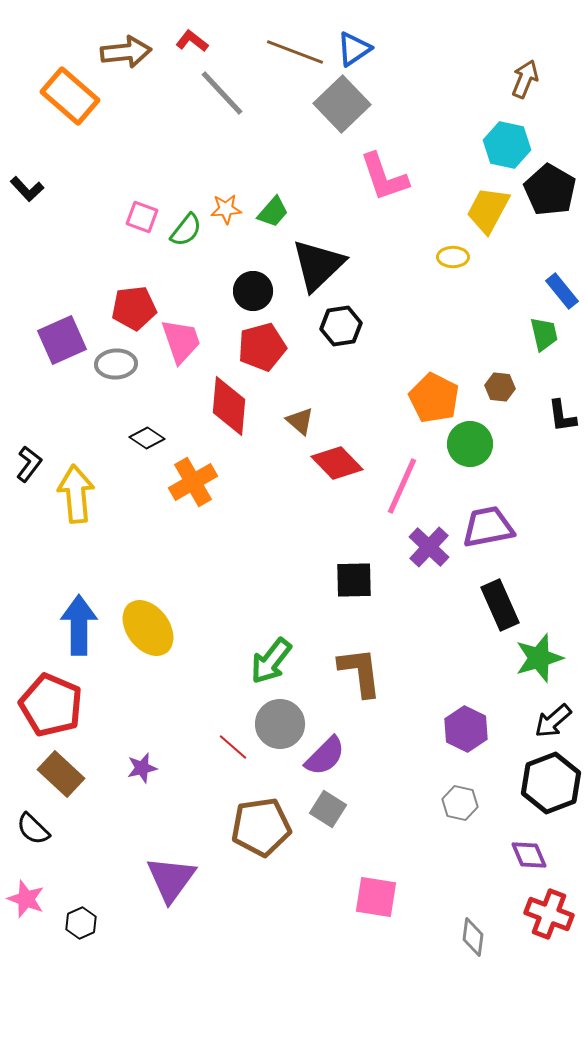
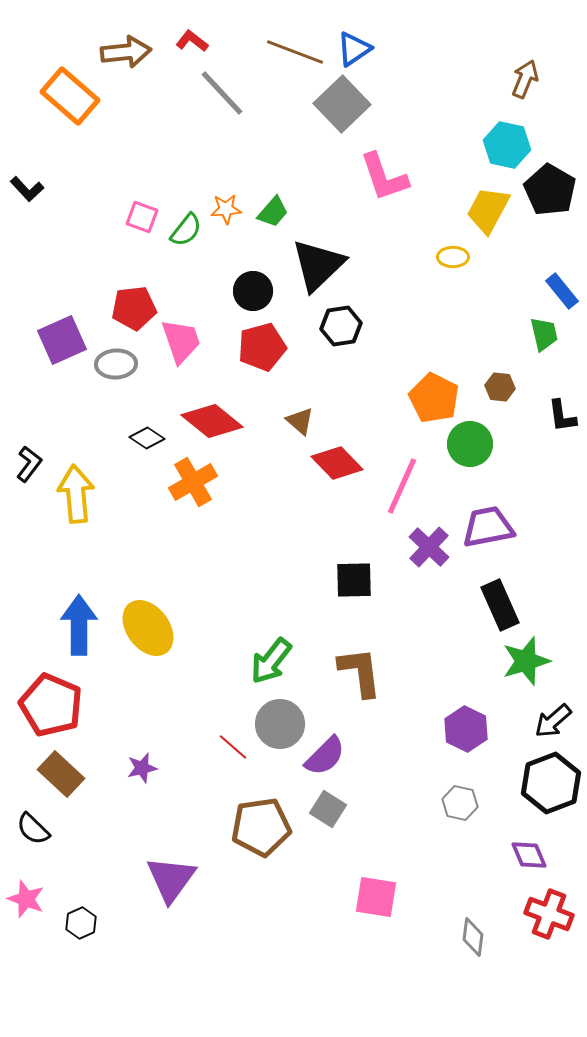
red diamond at (229, 406): moved 17 px left, 15 px down; rotated 56 degrees counterclockwise
green star at (539, 658): moved 13 px left, 3 px down
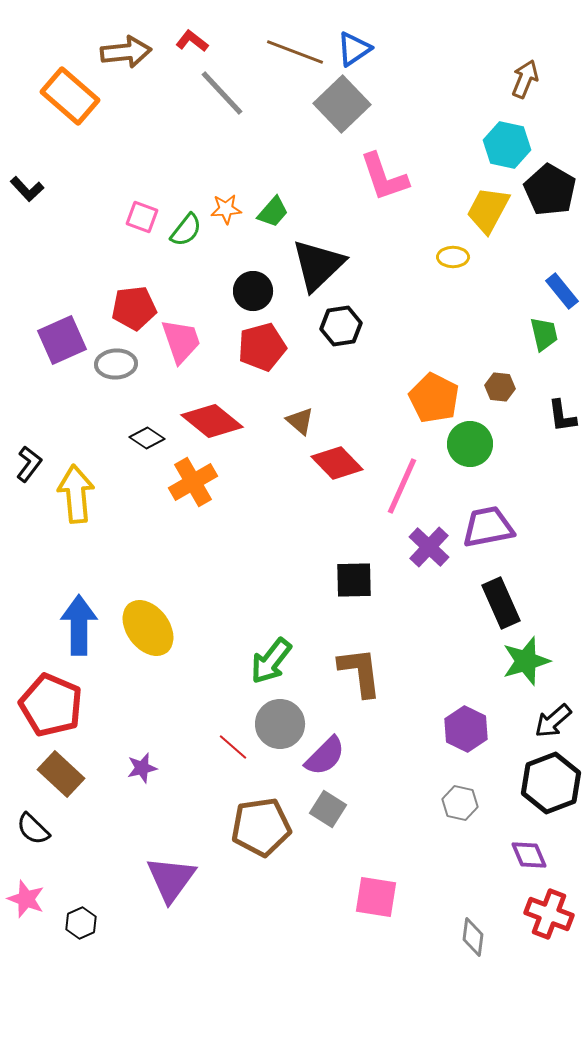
black rectangle at (500, 605): moved 1 px right, 2 px up
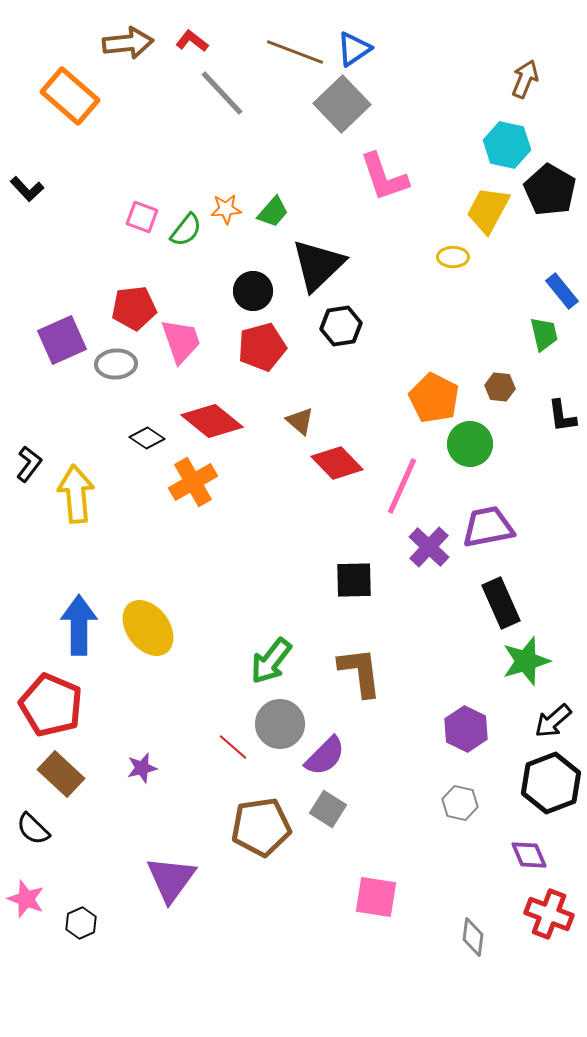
brown arrow at (126, 52): moved 2 px right, 9 px up
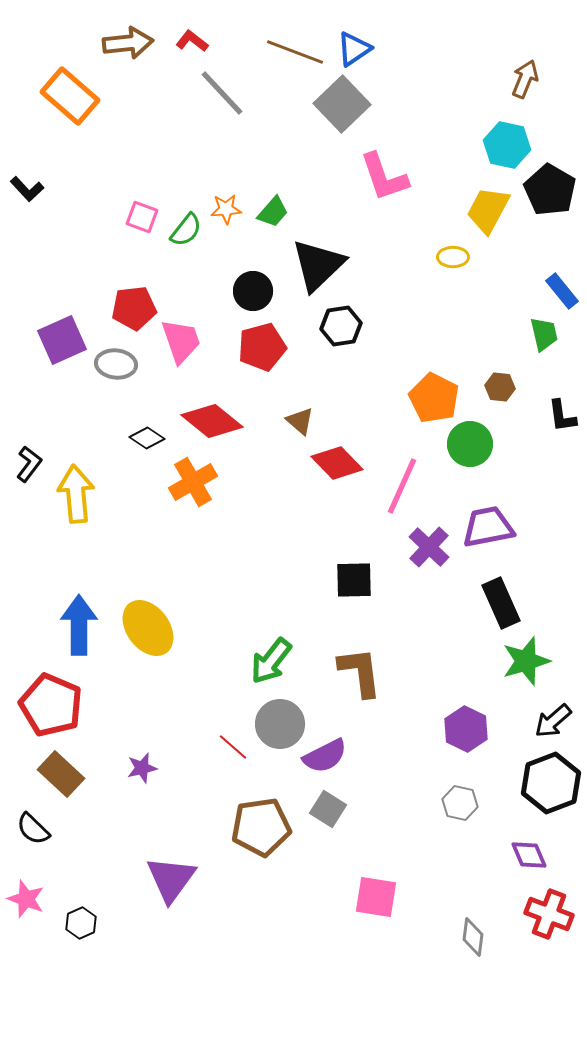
gray ellipse at (116, 364): rotated 9 degrees clockwise
purple semicircle at (325, 756): rotated 18 degrees clockwise
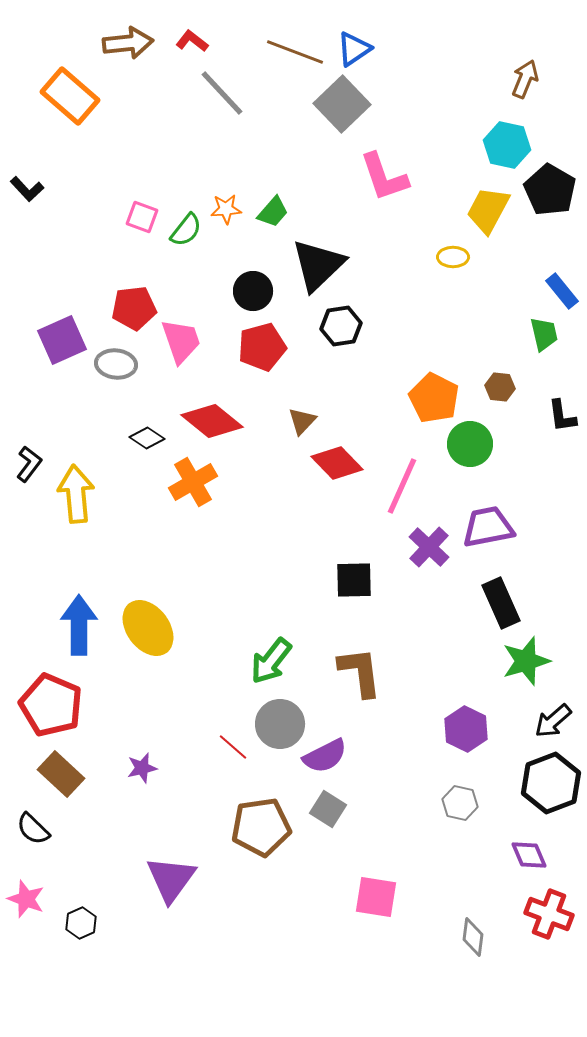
brown triangle at (300, 421): moved 2 px right; rotated 32 degrees clockwise
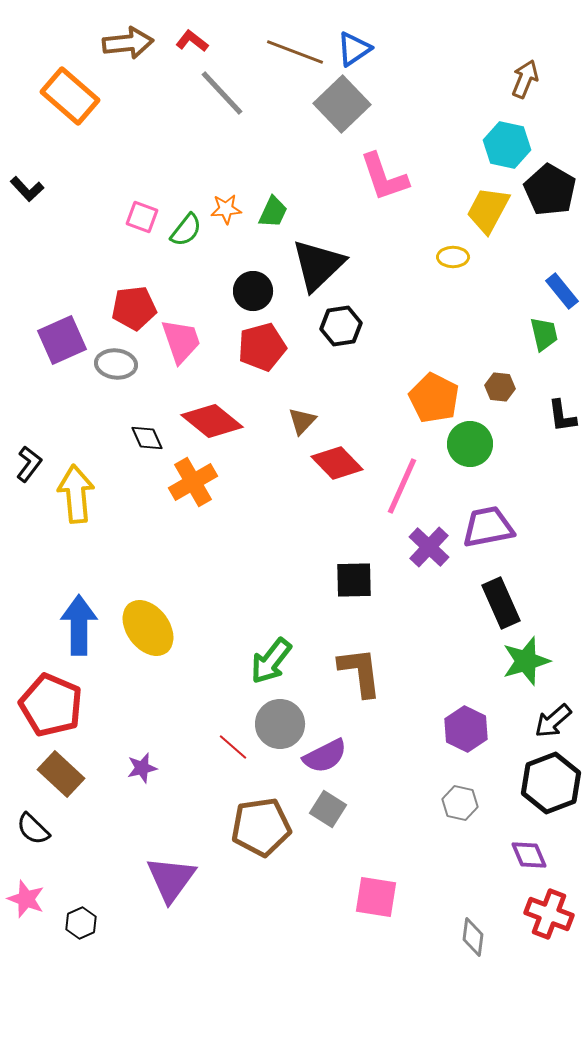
green trapezoid at (273, 212): rotated 16 degrees counterclockwise
black diamond at (147, 438): rotated 32 degrees clockwise
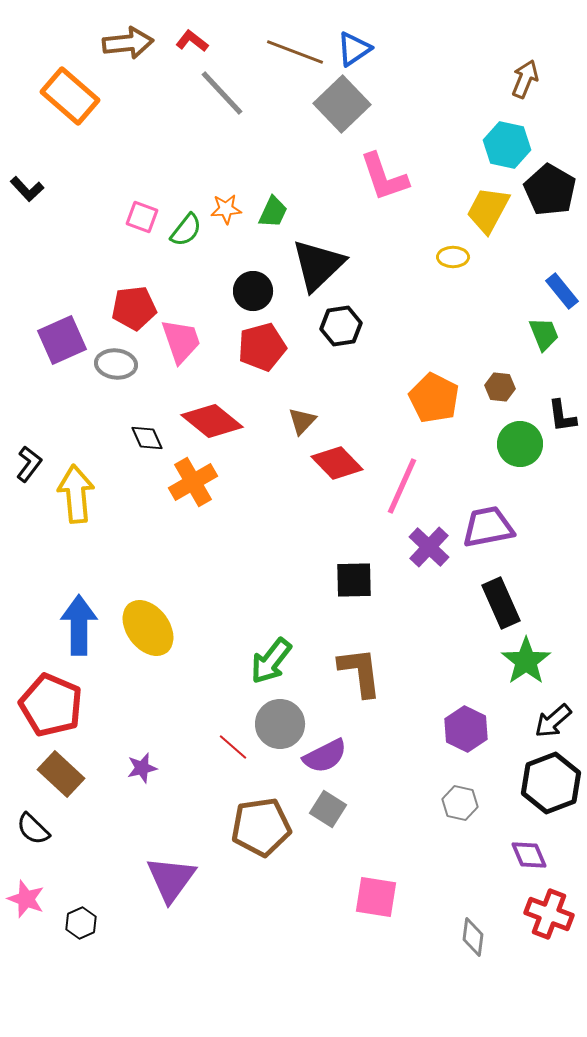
green trapezoid at (544, 334): rotated 9 degrees counterclockwise
green circle at (470, 444): moved 50 px right
green star at (526, 661): rotated 18 degrees counterclockwise
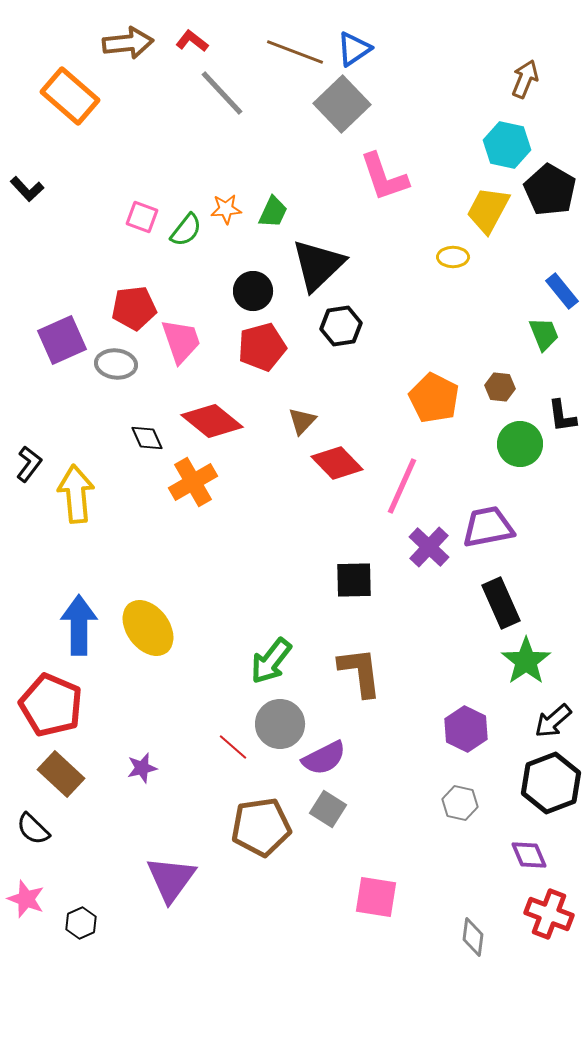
purple semicircle at (325, 756): moved 1 px left, 2 px down
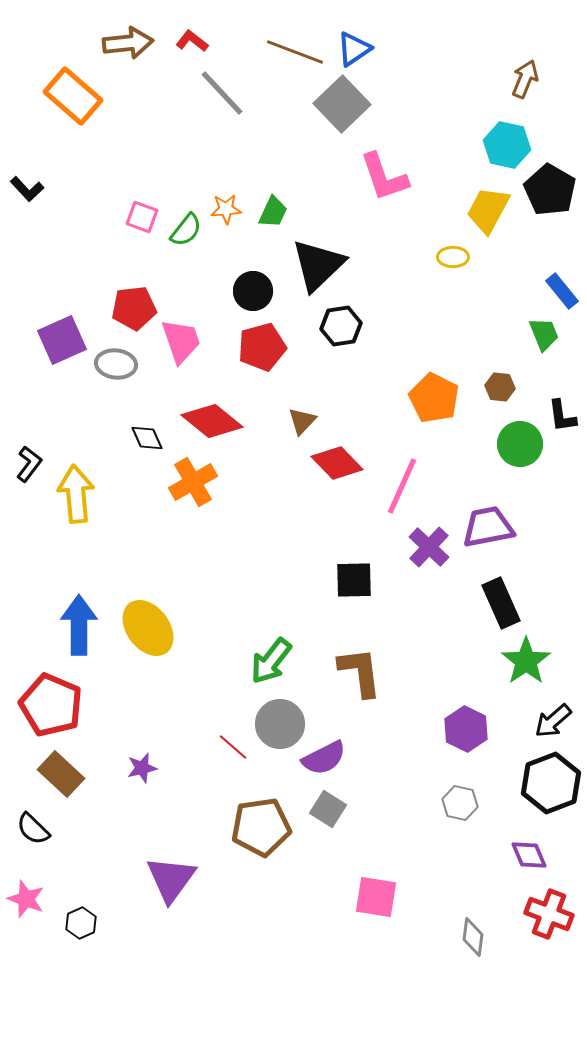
orange rectangle at (70, 96): moved 3 px right
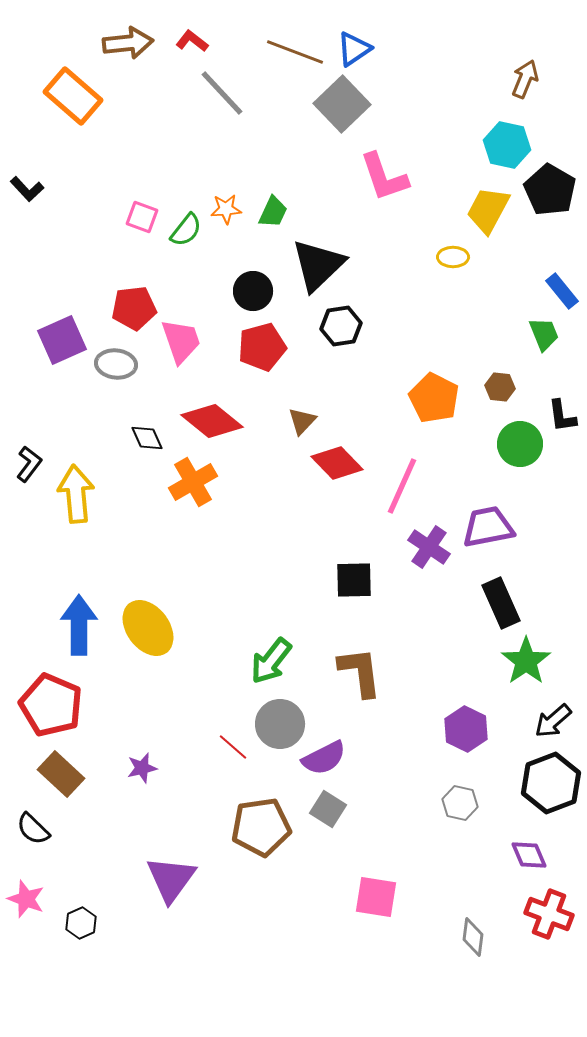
purple cross at (429, 547): rotated 9 degrees counterclockwise
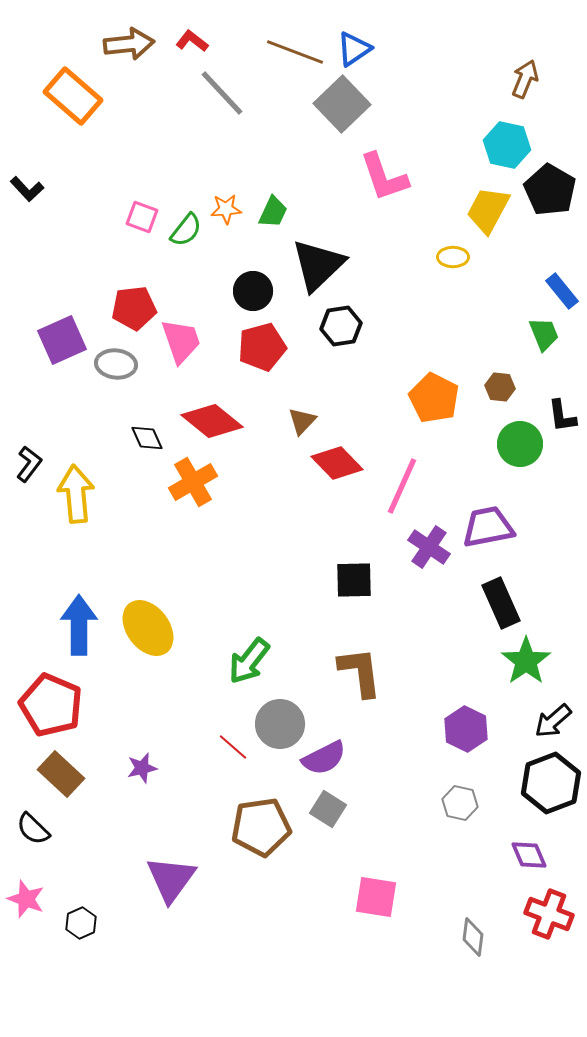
brown arrow at (128, 43): moved 1 px right, 1 px down
green arrow at (271, 661): moved 22 px left
